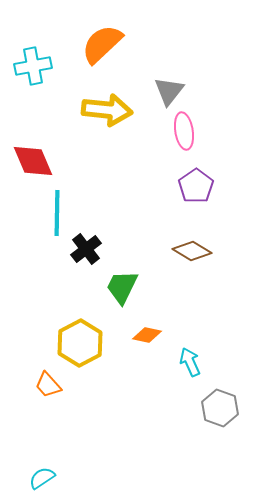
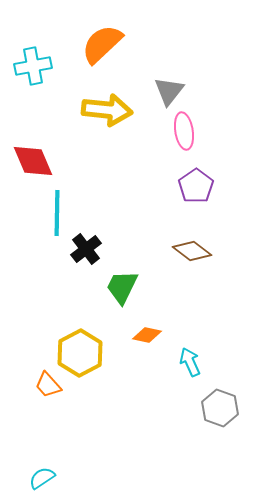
brown diamond: rotated 6 degrees clockwise
yellow hexagon: moved 10 px down
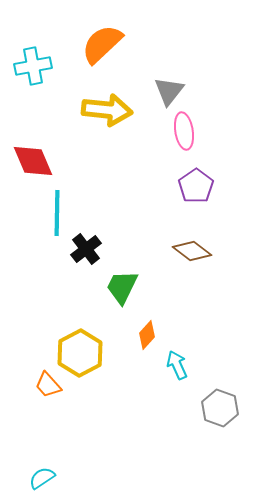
orange diamond: rotated 60 degrees counterclockwise
cyan arrow: moved 13 px left, 3 px down
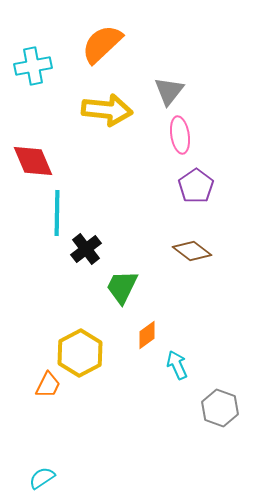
pink ellipse: moved 4 px left, 4 px down
orange diamond: rotated 12 degrees clockwise
orange trapezoid: rotated 112 degrees counterclockwise
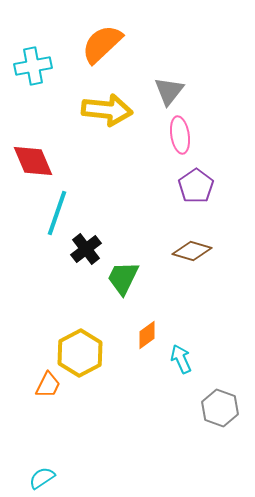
cyan line: rotated 18 degrees clockwise
brown diamond: rotated 21 degrees counterclockwise
green trapezoid: moved 1 px right, 9 px up
cyan arrow: moved 4 px right, 6 px up
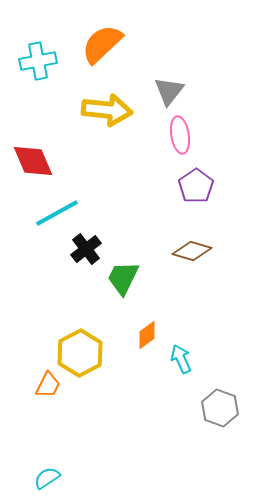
cyan cross: moved 5 px right, 5 px up
cyan line: rotated 42 degrees clockwise
cyan semicircle: moved 5 px right
